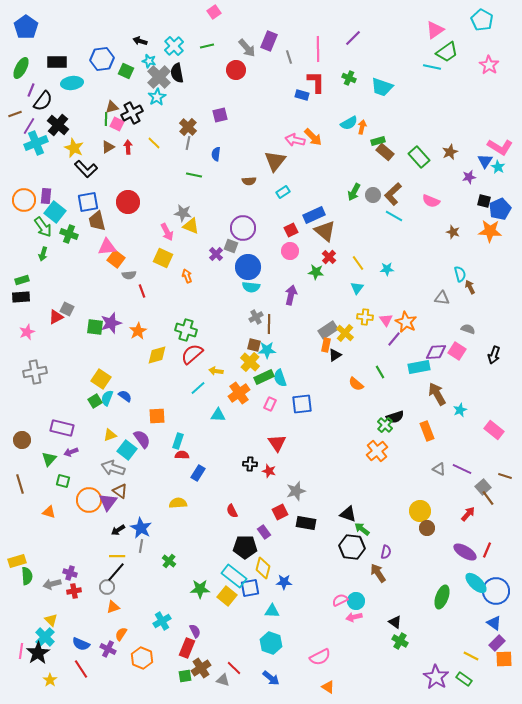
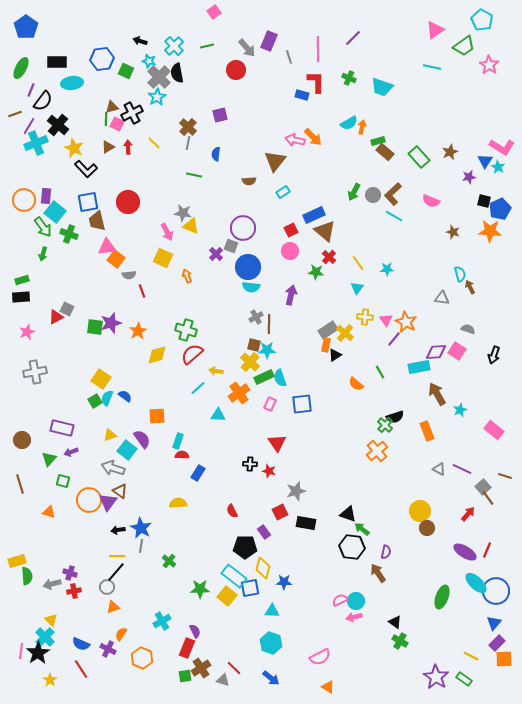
green trapezoid at (447, 52): moved 17 px right, 6 px up
pink L-shape at (500, 147): moved 2 px right
black arrow at (118, 530): rotated 24 degrees clockwise
blue triangle at (494, 623): rotated 35 degrees clockwise
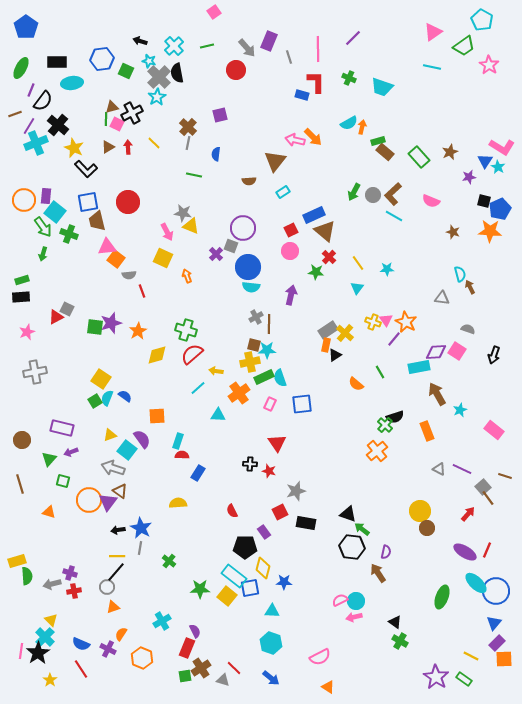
pink triangle at (435, 30): moved 2 px left, 2 px down
yellow cross at (365, 317): moved 8 px right, 5 px down; rotated 14 degrees clockwise
yellow cross at (250, 362): rotated 36 degrees clockwise
gray line at (141, 546): moved 1 px left, 2 px down
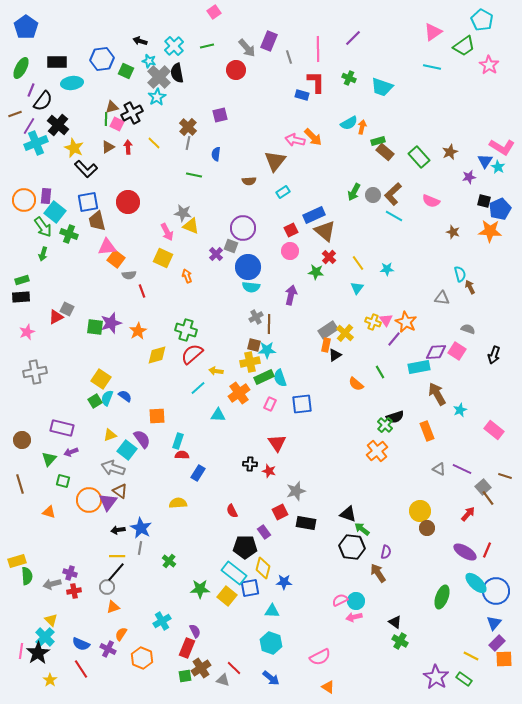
cyan rectangle at (234, 576): moved 3 px up
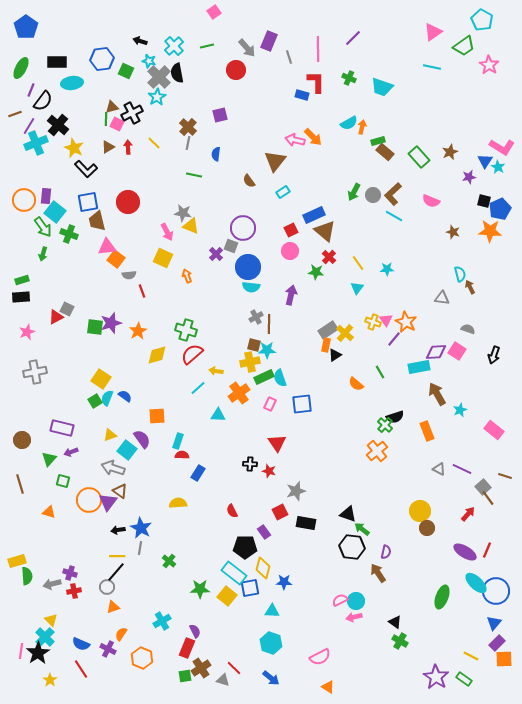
brown semicircle at (249, 181): rotated 56 degrees clockwise
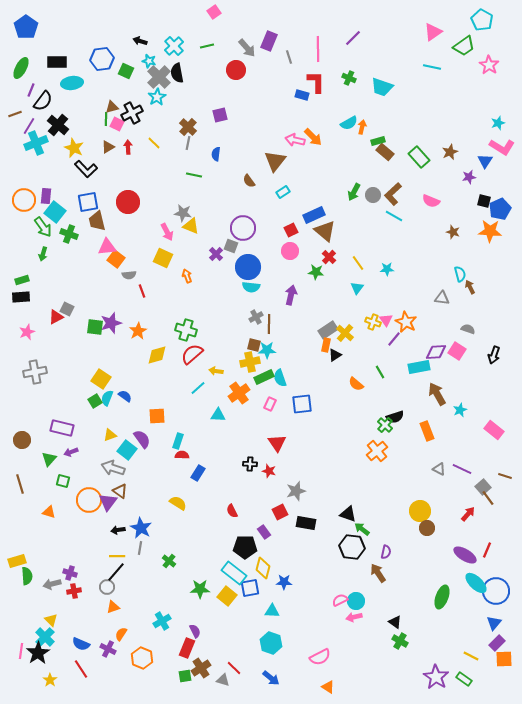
cyan star at (498, 167): moved 44 px up; rotated 24 degrees clockwise
yellow semicircle at (178, 503): rotated 36 degrees clockwise
purple ellipse at (465, 552): moved 3 px down
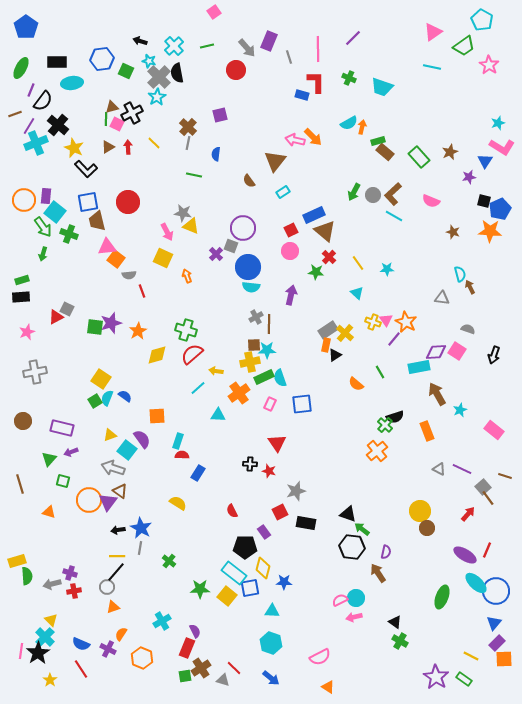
cyan triangle at (357, 288): moved 5 px down; rotated 24 degrees counterclockwise
brown square at (254, 345): rotated 16 degrees counterclockwise
brown circle at (22, 440): moved 1 px right, 19 px up
cyan circle at (356, 601): moved 3 px up
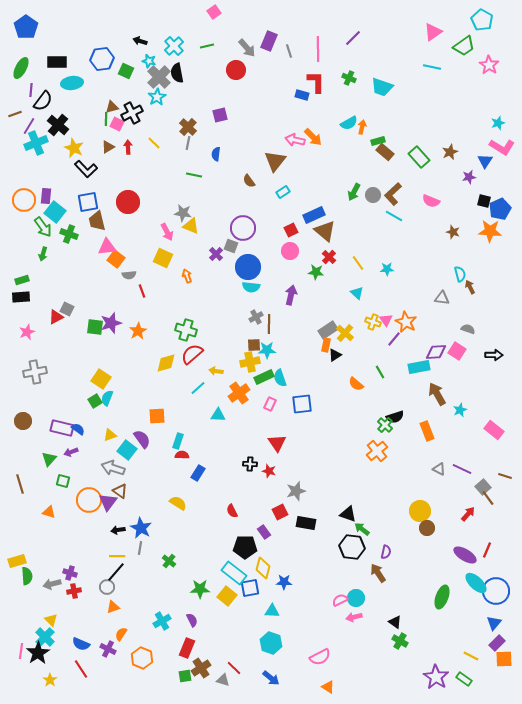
gray line at (289, 57): moved 6 px up
purple line at (31, 90): rotated 16 degrees counterclockwise
yellow diamond at (157, 355): moved 9 px right, 8 px down
black arrow at (494, 355): rotated 108 degrees counterclockwise
blue semicircle at (125, 396): moved 47 px left, 33 px down
purple semicircle at (195, 631): moved 3 px left, 11 px up
